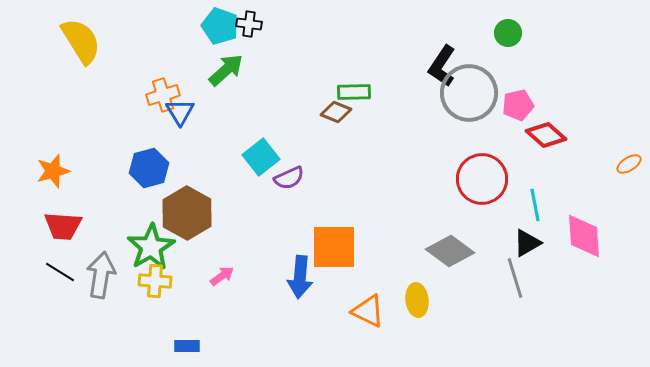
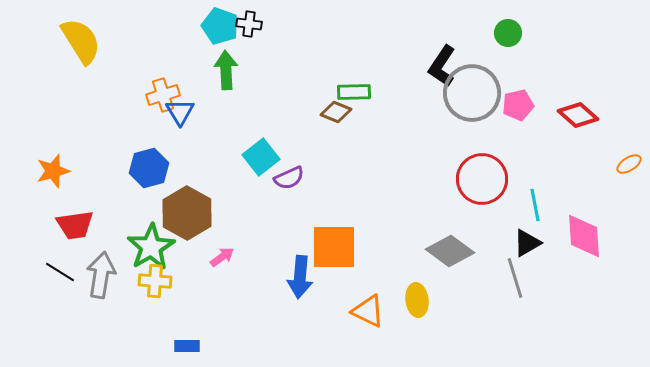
green arrow: rotated 51 degrees counterclockwise
gray circle: moved 3 px right
red diamond: moved 32 px right, 20 px up
red trapezoid: moved 12 px right, 1 px up; rotated 12 degrees counterclockwise
pink arrow: moved 19 px up
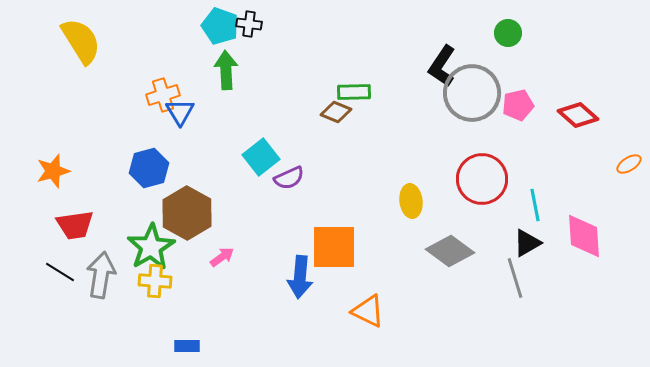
yellow ellipse: moved 6 px left, 99 px up
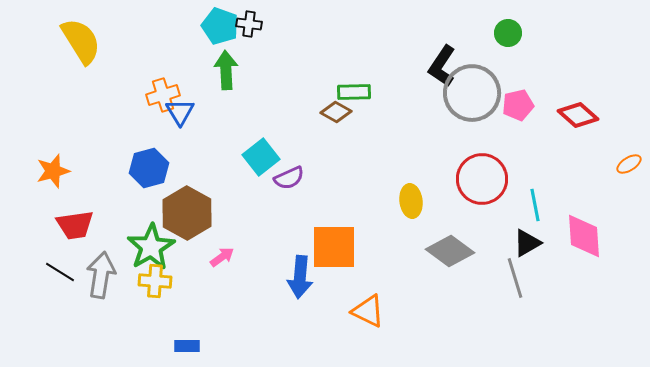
brown diamond: rotated 8 degrees clockwise
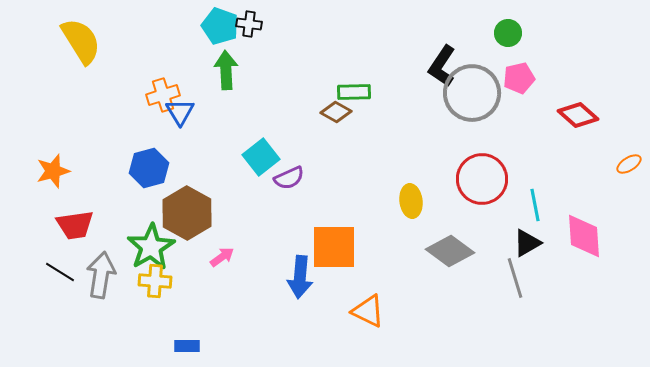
pink pentagon: moved 1 px right, 27 px up
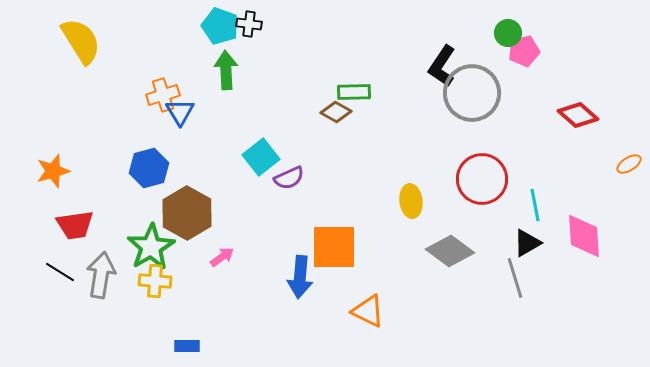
pink pentagon: moved 5 px right, 27 px up
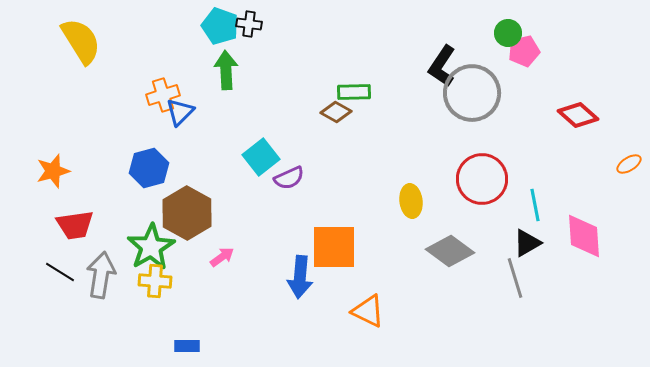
blue triangle: rotated 16 degrees clockwise
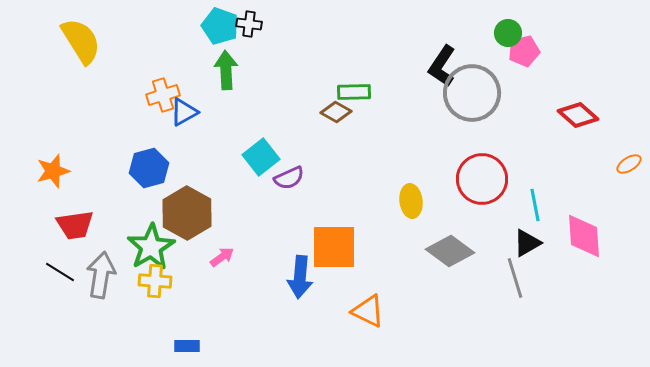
blue triangle: moved 4 px right; rotated 16 degrees clockwise
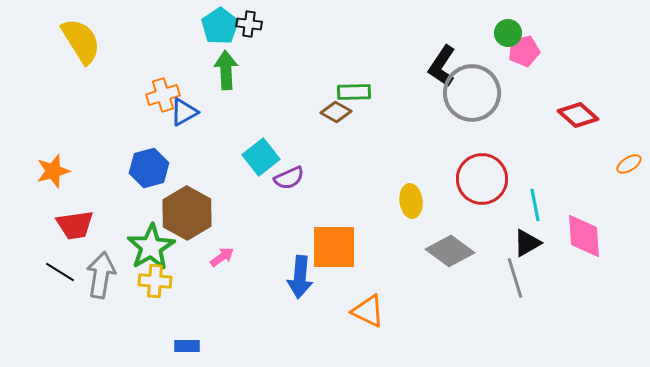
cyan pentagon: rotated 18 degrees clockwise
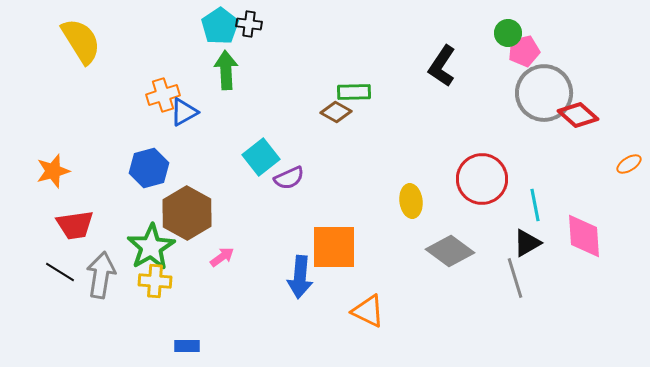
gray circle: moved 72 px right
